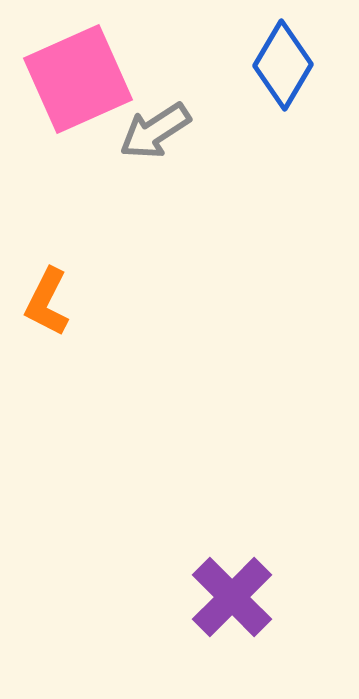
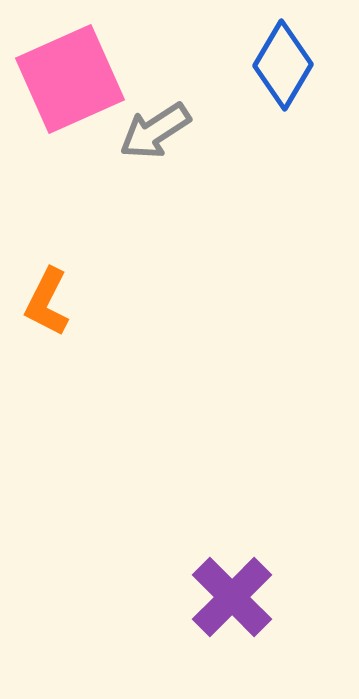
pink square: moved 8 px left
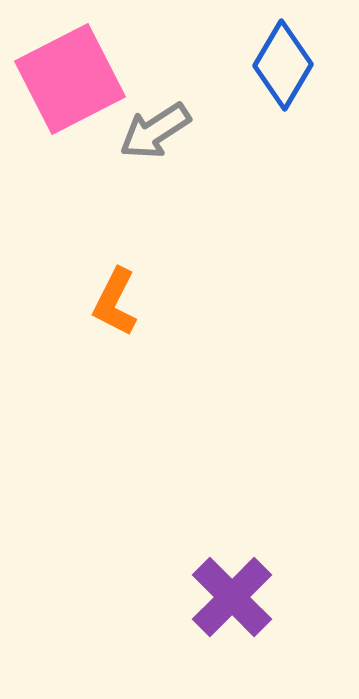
pink square: rotated 3 degrees counterclockwise
orange L-shape: moved 68 px right
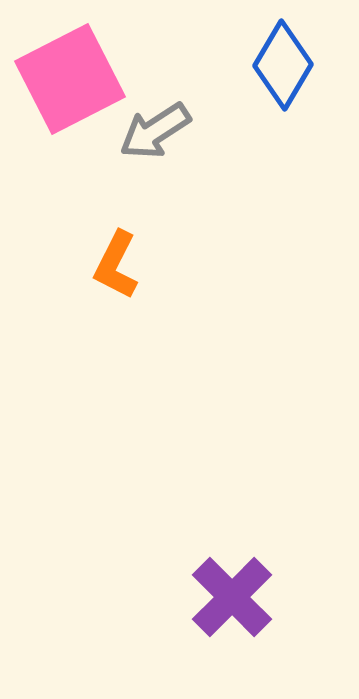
orange L-shape: moved 1 px right, 37 px up
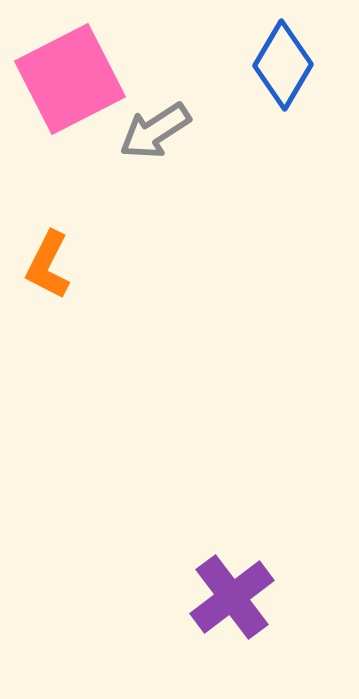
orange L-shape: moved 68 px left
purple cross: rotated 8 degrees clockwise
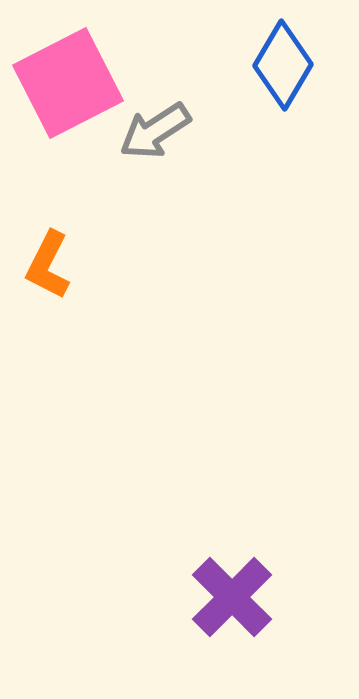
pink square: moved 2 px left, 4 px down
purple cross: rotated 8 degrees counterclockwise
